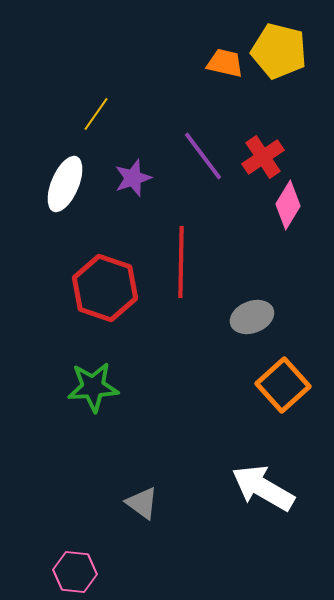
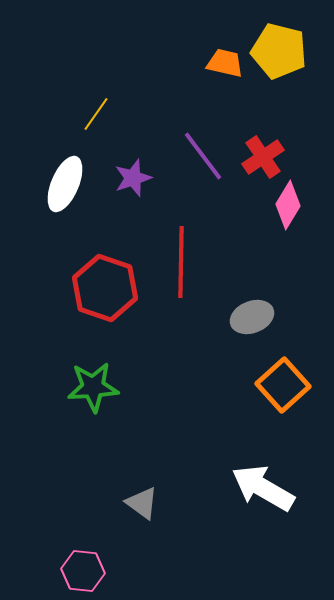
pink hexagon: moved 8 px right, 1 px up
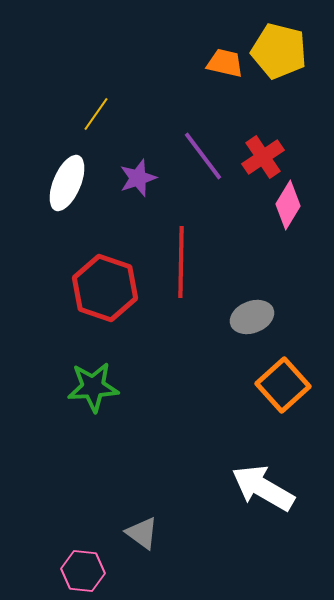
purple star: moved 5 px right
white ellipse: moved 2 px right, 1 px up
gray triangle: moved 30 px down
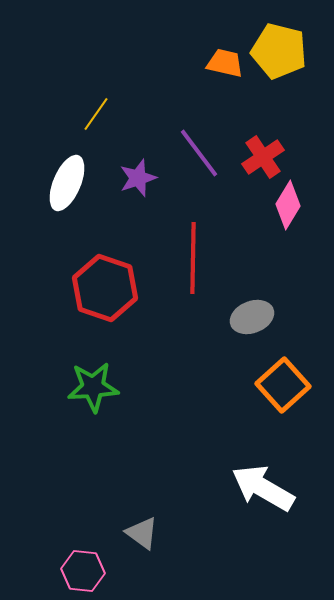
purple line: moved 4 px left, 3 px up
red line: moved 12 px right, 4 px up
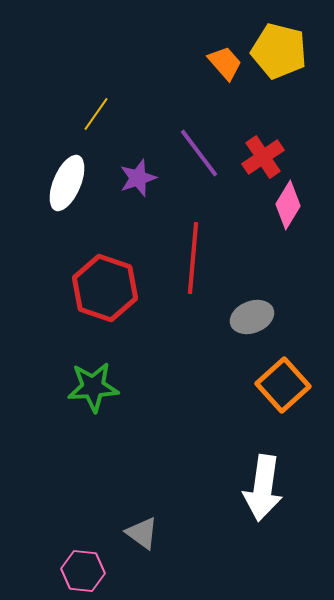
orange trapezoid: rotated 36 degrees clockwise
red line: rotated 4 degrees clockwise
white arrow: rotated 112 degrees counterclockwise
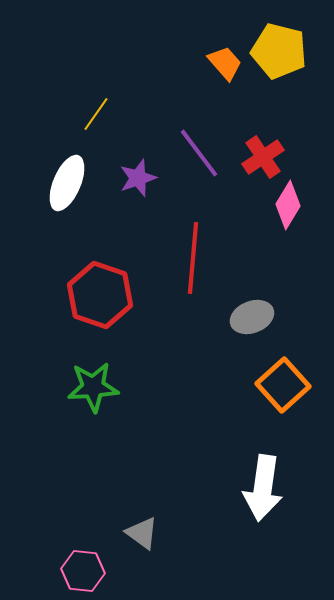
red hexagon: moved 5 px left, 7 px down
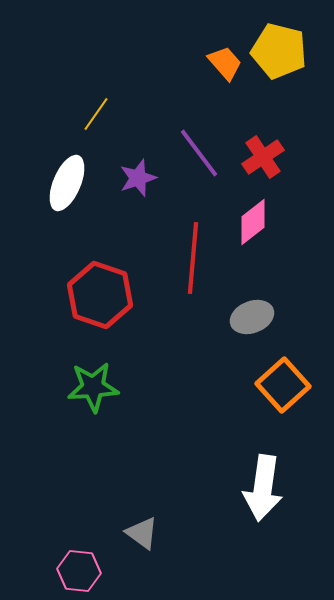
pink diamond: moved 35 px left, 17 px down; rotated 21 degrees clockwise
pink hexagon: moved 4 px left
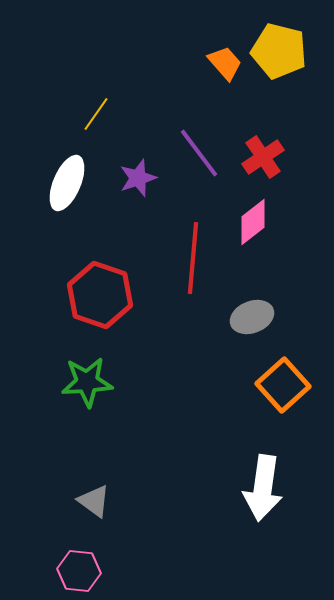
green star: moved 6 px left, 5 px up
gray triangle: moved 48 px left, 32 px up
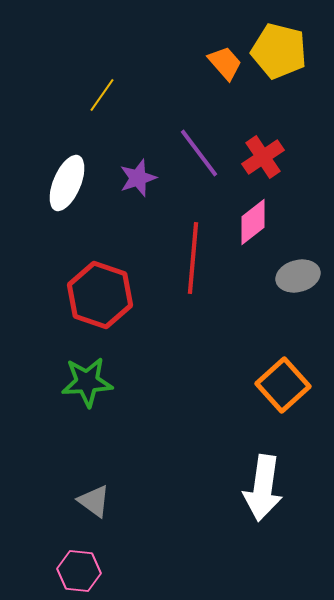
yellow line: moved 6 px right, 19 px up
gray ellipse: moved 46 px right, 41 px up; rotated 6 degrees clockwise
